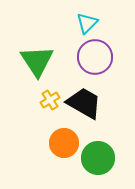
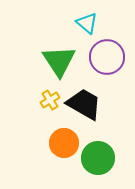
cyan triangle: rotated 35 degrees counterclockwise
purple circle: moved 12 px right
green triangle: moved 22 px right
black trapezoid: moved 1 px down
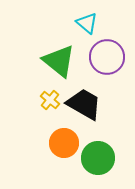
green triangle: rotated 18 degrees counterclockwise
yellow cross: rotated 18 degrees counterclockwise
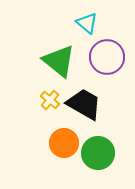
green circle: moved 5 px up
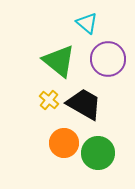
purple circle: moved 1 px right, 2 px down
yellow cross: moved 1 px left
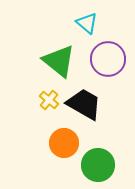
green circle: moved 12 px down
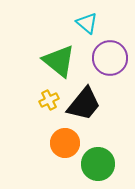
purple circle: moved 2 px right, 1 px up
yellow cross: rotated 24 degrees clockwise
black trapezoid: rotated 99 degrees clockwise
orange circle: moved 1 px right
green circle: moved 1 px up
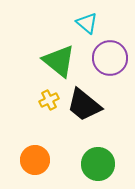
black trapezoid: moved 1 px down; rotated 90 degrees clockwise
orange circle: moved 30 px left, 17 px down
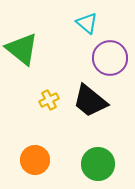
green triangle: moved 37 px left, 12 px up
black trapezoid: moved 6 px right, 4 px up
